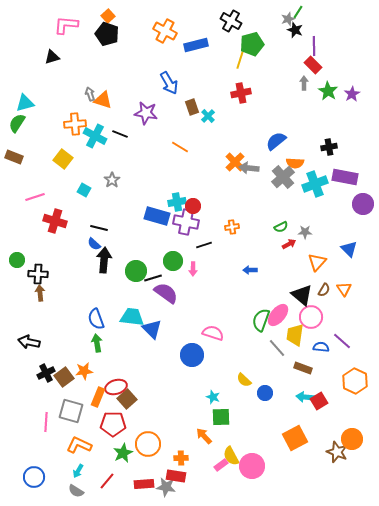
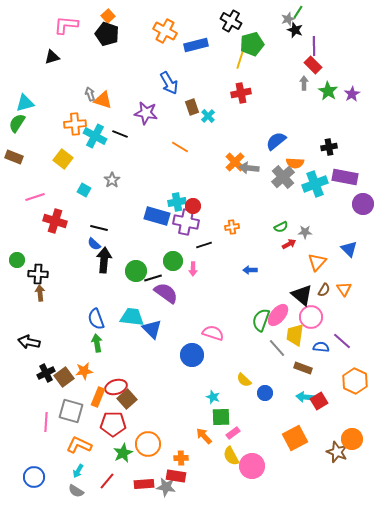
pink rectangle at (221, 465): moved 12 px right, 32 px up
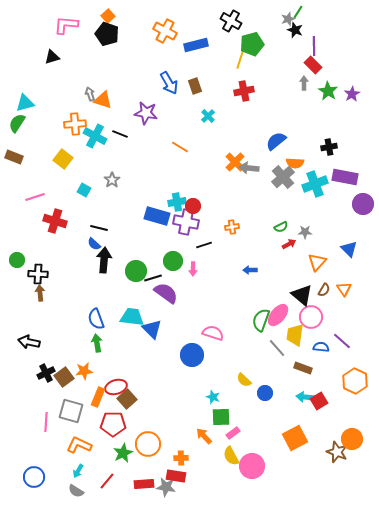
red cross at (241, 93): moved 3 px right, 2 px up
brown rectangle at (192, 107): moved 3 px right, 21 px up
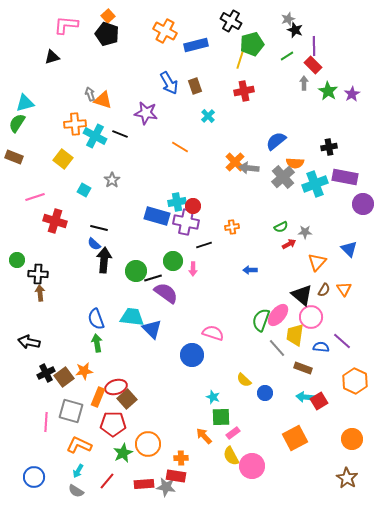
green line at (298, 12): moved 11 px left, 44 px down; rotated 24 degrees clockwise
brown star at (337, 452): moved 10 px right, 26 px down; rotated 10 degrees clockwise
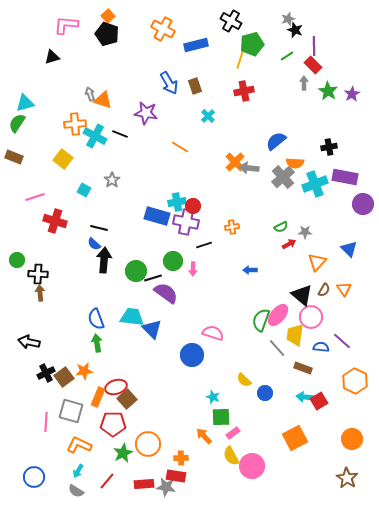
orange cross at (165, 31): moved 2 px left, 2 px up
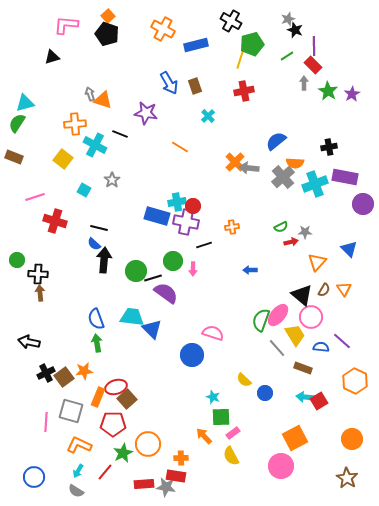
cyan cross at (95, 136): moved 9 px down
red arrow at (289, 244): moved 2 px right, 2 px up; rotated 16 degrees clockwise
yellow trapezoid at (295, 335): rotated 140 degrees clockwise
pink circle at (252, 466): moved 29 px right
red line at (107, 481): moved 2 px left, 9 px up
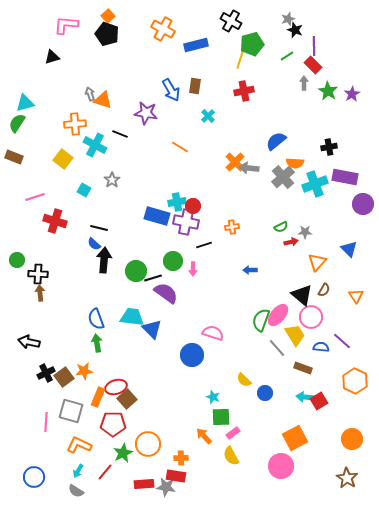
blue arrow at (169, 83): moved 2 px right, 7 px down
brown rectangle at (195, 86): rotated 28 degrees clockwise
orange triangle at (344, 289): moved 12 px right, 7 px down
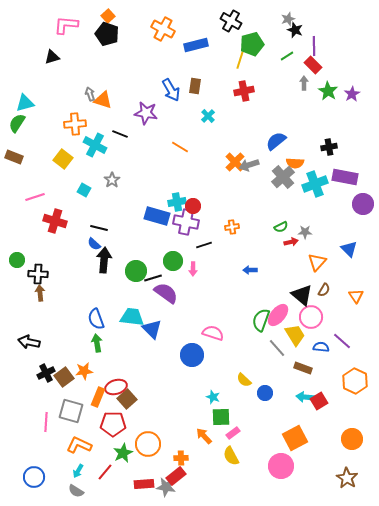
gray arrow at (249, 168): moved 3 px up; rotated 24 degrees counterclockwise
red rectangle at (176, 476): rotated 48 degrees counterclockwise
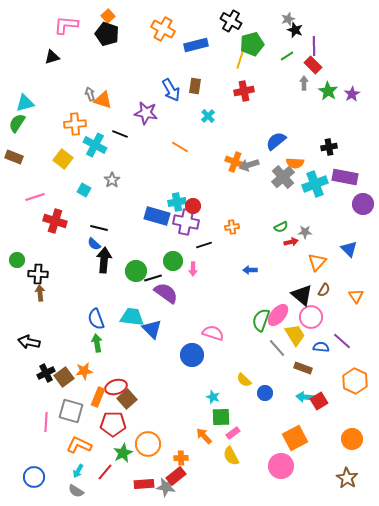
orange cross at (235, 162): rotated 24 degrees counterclockwise
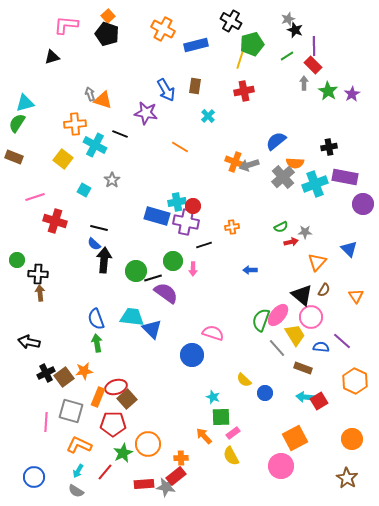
blue arrow at (171, 90): moved 5 px left
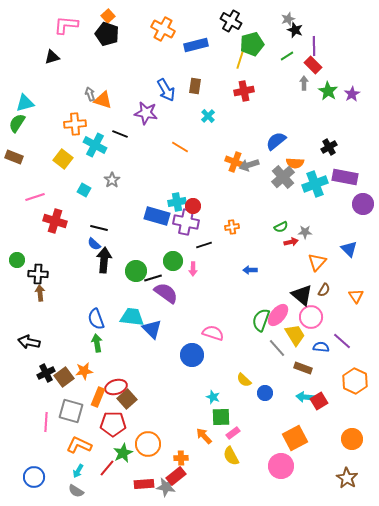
black cross at (329, 147): rotated 21 degrees counterclockwise
red line at (105, 472): moved 2 px right, 4 px up
